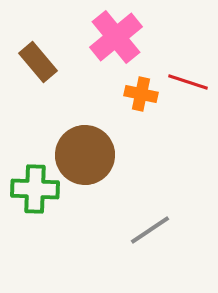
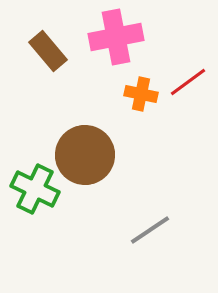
pink cross: rotated 28 degrees clockwise
brown rectangle: moved 10 px right, 11 px up
red line: rotated 54 degrees counterclockwise
green cross: rotated 24 degrees clockwise
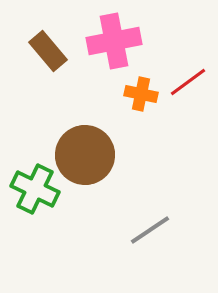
pink cross: moved 2 px left, 4 px down
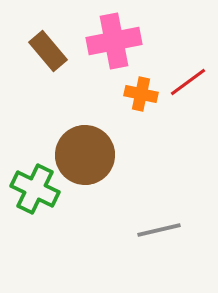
gray line: moved 9 px right; rotated 21 degrees clockwise
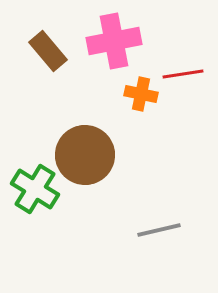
red line: moved 5 px left, 8 px up; rotated 27 degrees clockwise
green cross: rotated 6 degrees clockwise
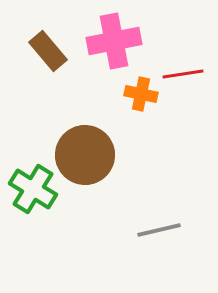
green cross: moved 2 px left
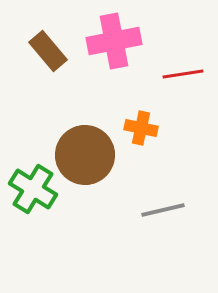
orange cross: moved 34 px down
gray line: moved 4 px right, 20 px up
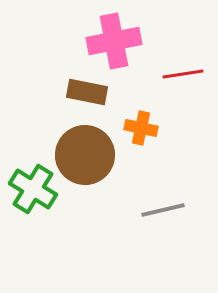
brown rectangle: moved 39 px right, 41 px down; rotated 39 degrees counterclockwise
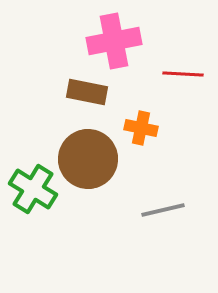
red line: rotated 12 degrees clockwise
brown circle: moved 3 px right, 4 px down
